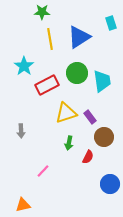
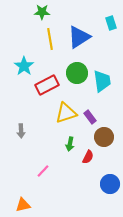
green arrow: moved 1 px right, 1 px down
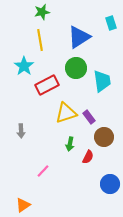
green star: rotated 14 degrees counterclockwise
yellow line: moved 10 px left, 1 px down
green circle: moved 1 px left, 5 px up
purple rectangle: moved 1 px left
orange triangle: rotated 21 degrees counterclockwise
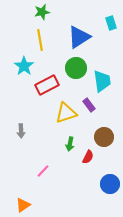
purple rectangle: moved 12 px up
